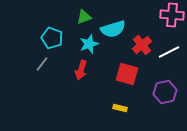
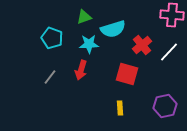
cyan star: rotated 18 degrees clockwise
white line: rotated 20 degrees counterclockwise
gray line: moved 8 px right, 13 px down
purple hexagon: moved 14 px down
yellow rectangle: rotated 72 degrees clockwise
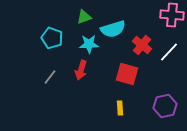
red cross: rotated 12 degrees counterclockwise
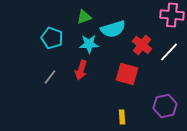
yellow rectangle: moved 2 px right, 9 px down
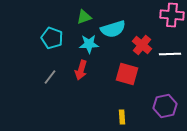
white line: moved 1 px right, 2 px down; rotated 45 degrees clockwise
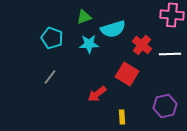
red arrow: moved 16 px right, 24 px down; rotated 36 degrees clockwise
red square: rotated 15 degrees clockwise
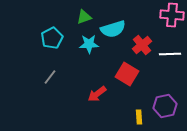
cyan pentagon: rotated 25 degrees clockwise
red cross: rotated 12 degrees clockwise
yellow rectangle: moved 17 px right
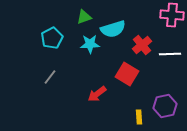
cyan star: moved 1 px right
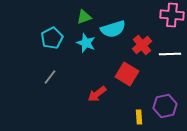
cyan star: moved 4 px left, 1 px up; rotated 24 degrees clockwise
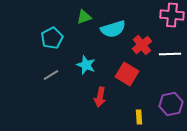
cyan star: moved 22 px down
gray line: moved 1 px right, 2 px up; rotated 21 degrees clockwise
red arrow: moved 3 px right, 3 px down; rotated 42 degrees counterclockwise
purple hexagon: moved 6 px right, 2 px up
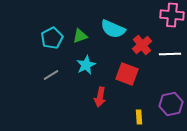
green triangle: moved 4 px left, 19 px down
cyan semicircle: rotated 40 degrees clockwise
cyan star: rotated 24 degrees clockwise
red square: rotated 10 degrees counterclockwise
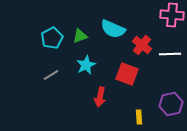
red cross: rotated 12 degrees counterclockwise
